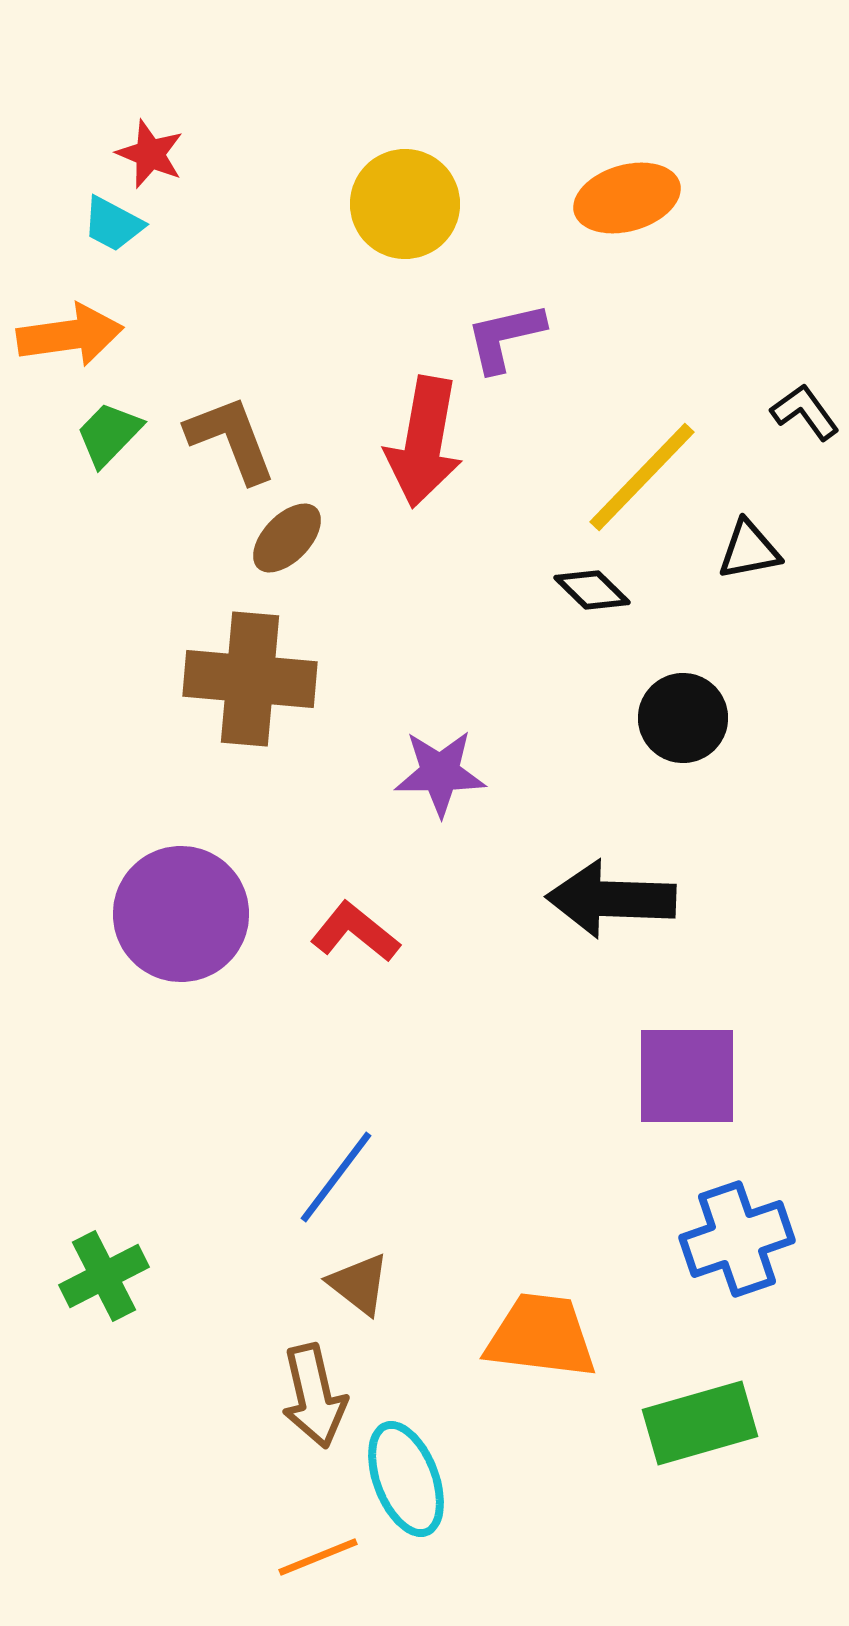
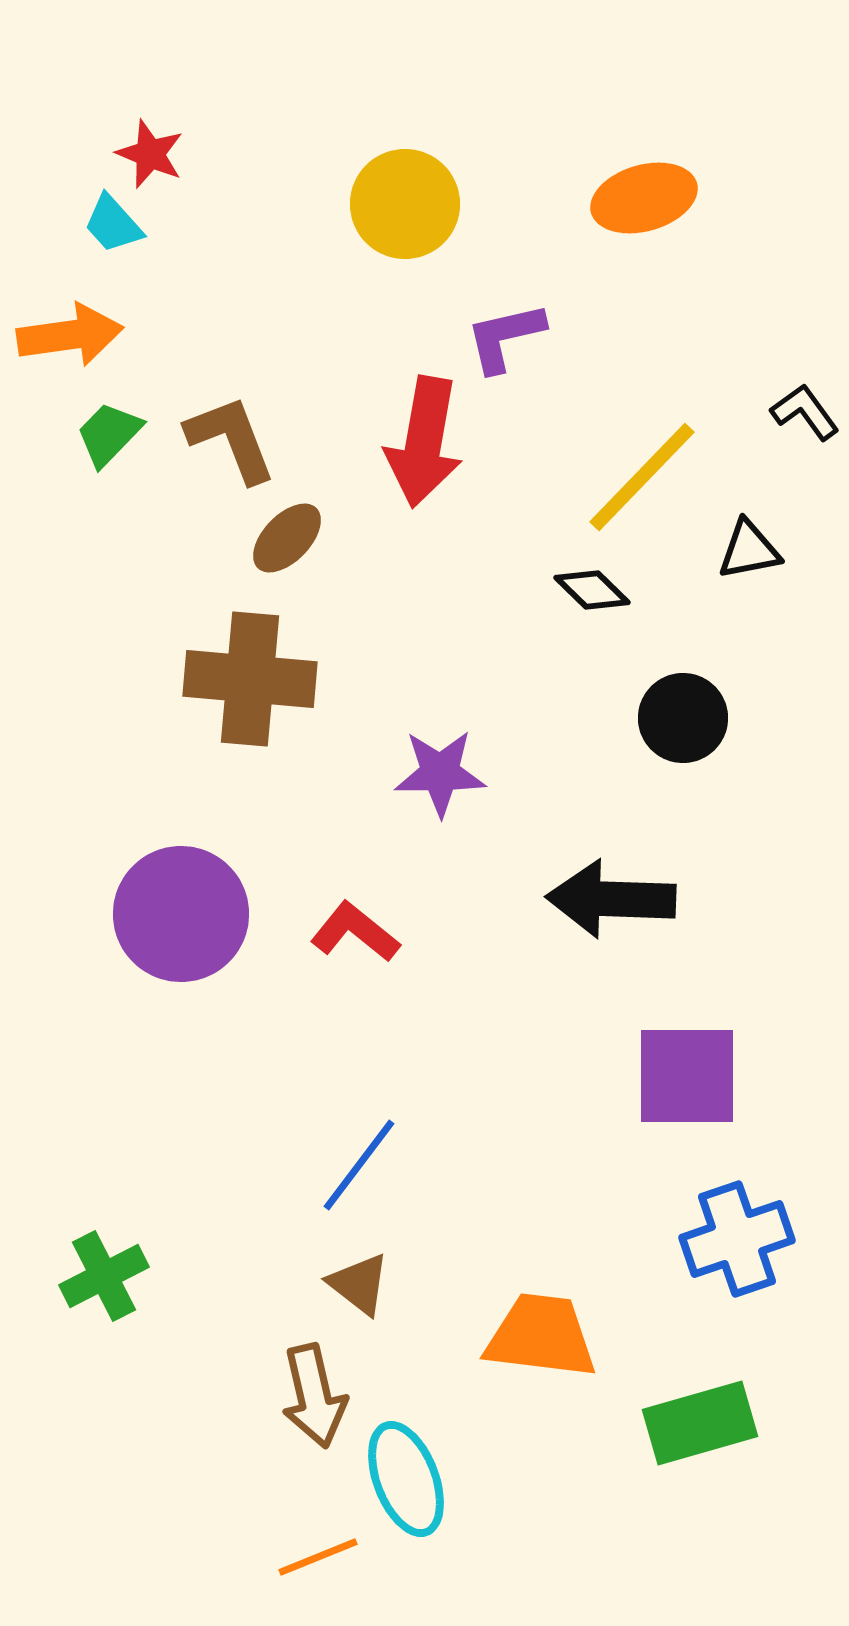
orange ellipse: moved 17 px right
cyan trapezoid: rotated 20 degrees clockwise
blue line: moved 23 px right, 12 px up
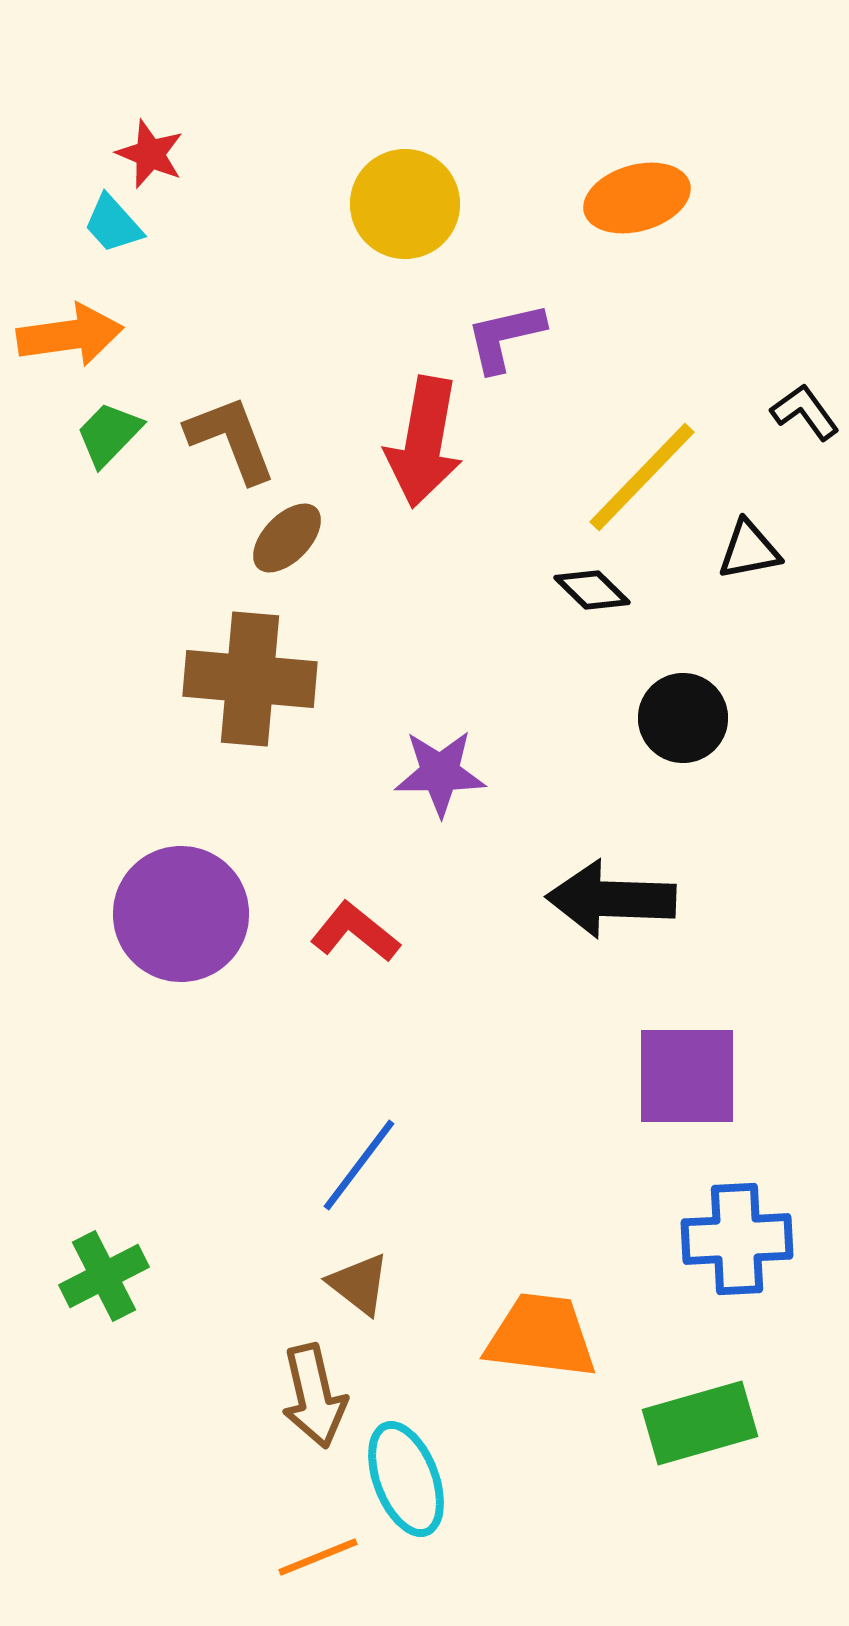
orange ellipse: moved 7 px left
blue cross: rotated 16 degrees clockwise
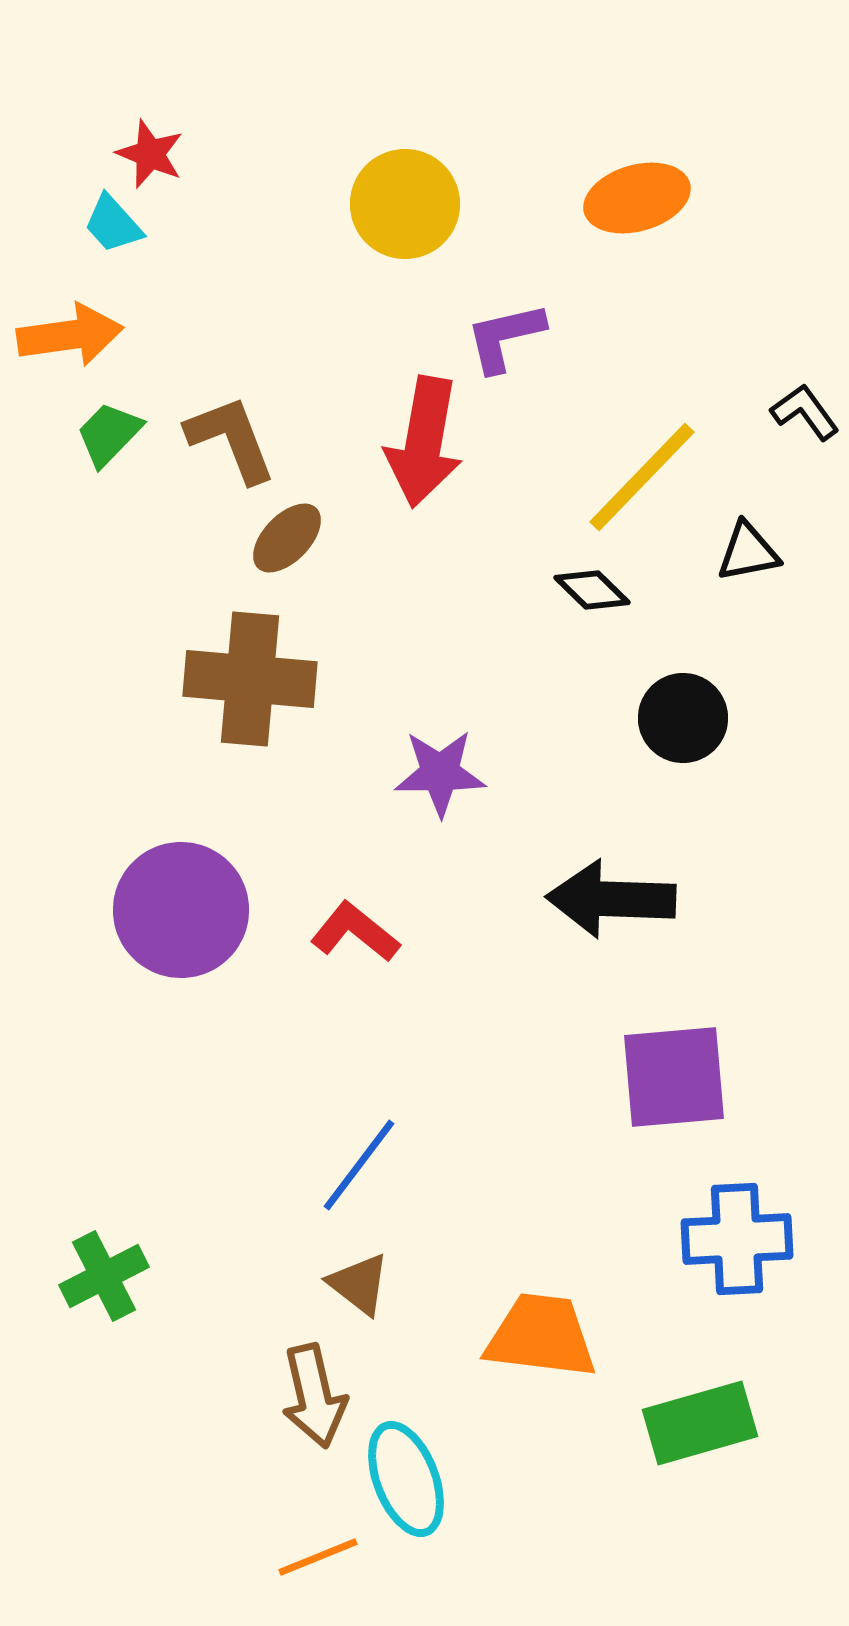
black triangle: moved 1 px left, 2 px down
purple circle: moved 4 px up
purple square: moved 13 px left, 1 px down; rotated 5 degrees counterclockwise
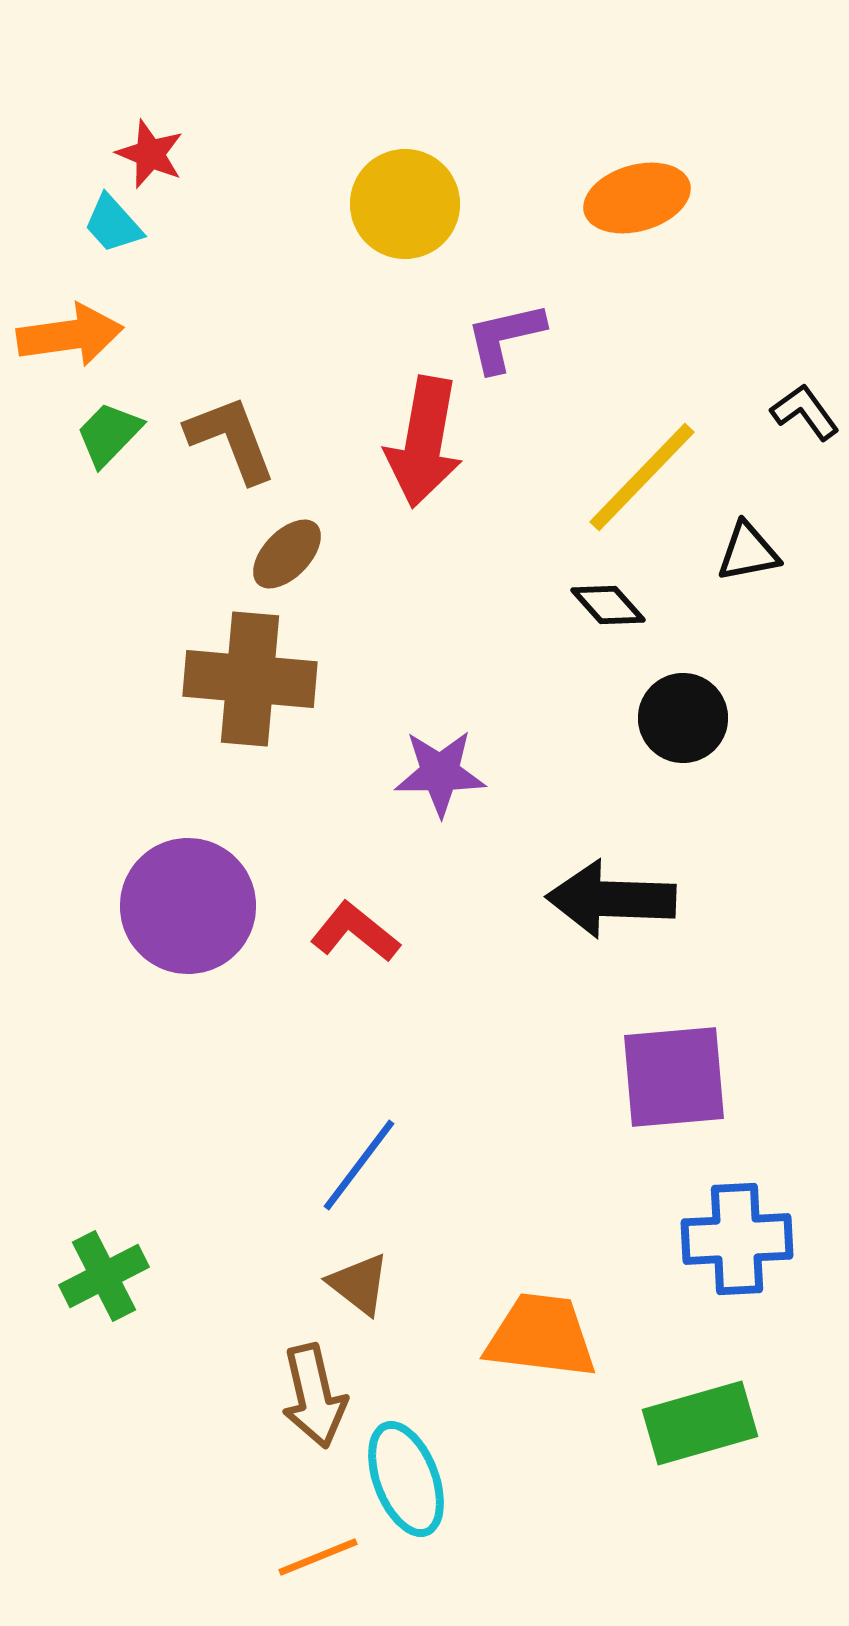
brown ellipse: moved 16 px down
black diamond: moved 16 px right, 15 px down; rotated 4 degrees clockwise
purple circle: moved 7 px right, 4 px up
